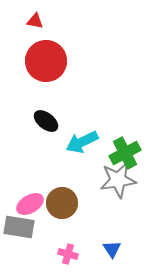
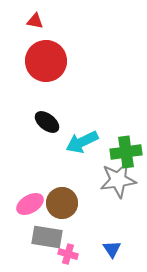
black ellipse: moved 1 px right, 1 px down
green cross: moved 1 px right, 1 px up; rotated 20 degrees clockwise
gray rectangle: moved 28 px right, 10 px down
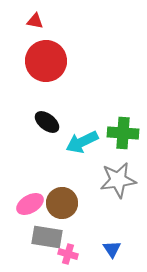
green cross: moved 3 px left, 19 px up; rotated 12 degrees clockwise
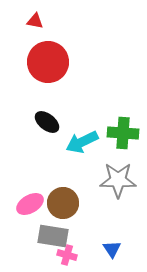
red circle: moved 2 px right, 1 px down
gray star: rotated 9 degrees clockwise
brown circle: moved 1 px right
gray rectangle: moved 6 px right, 1 px up
pink cross: moved 1 px left, 1 px down
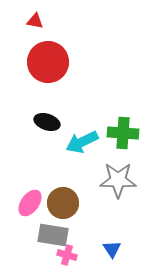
black ellipse: rotated 20 degrees counterclockwise
pink ellipse: moved 1 px up; rotated 24 degrees counterclockwise
gray rectangle: moved 1 px up
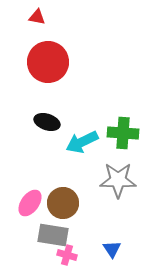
red triangle: moved 2 px right, 4 px up
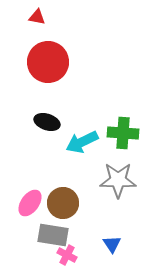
blue triangle: moved 5 px up
pink cross: rotated 12 degrees clockwise
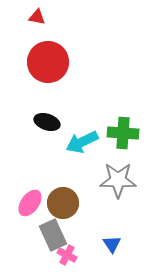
gray rectangle: rotated 56 degrees clockwise
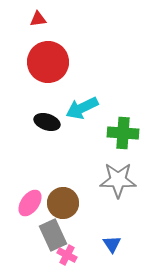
red triangle: moved 1 px right, 2 px down; rotated 18 degrees counterclockwise
cyan arrow: moved 34 px up
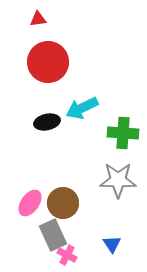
black ellipse: rotated 30 degrees counterclockwise
